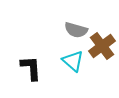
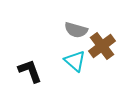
cyan triangle: moved 2 px right
black L-shape: moved 1 px left, 3 px down; rotated 16 degrees counterclockwise
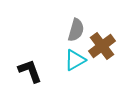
gray semicircle: rotated 90 degrees counterclockwise
cyan triangle: moved 1 px up; rotated 50 degrees clockwise
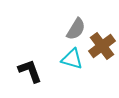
gray semicircle: moved 1 px up; rotated 15 degrees clockwise
cyan triangle: moved 3 px left, 1 px up; rotated 45 degrees clockwise
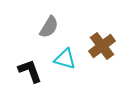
gray semicircle: moved 27 px left, 2 px up
cyan triangle: moved 7 px left
